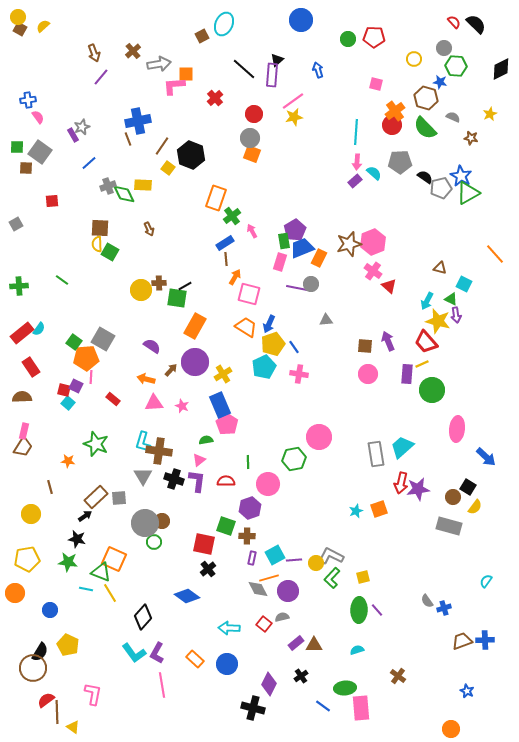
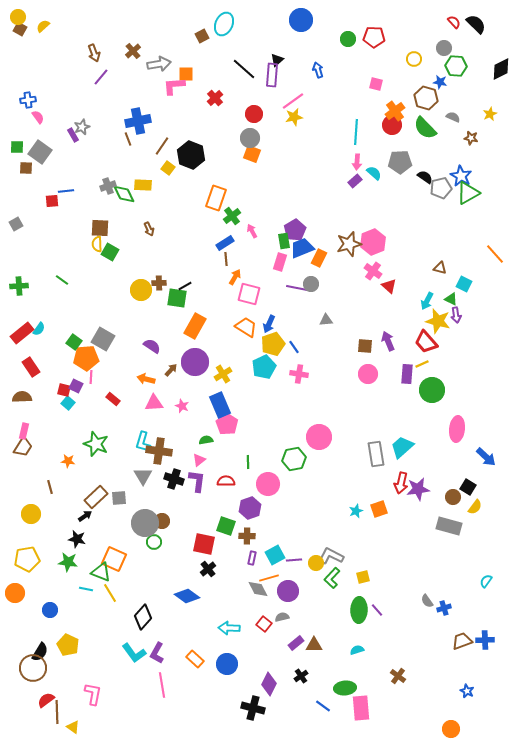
blue line at (89, 163): moved 23 px left, 28 px down; rotated 35 degrees clockwise
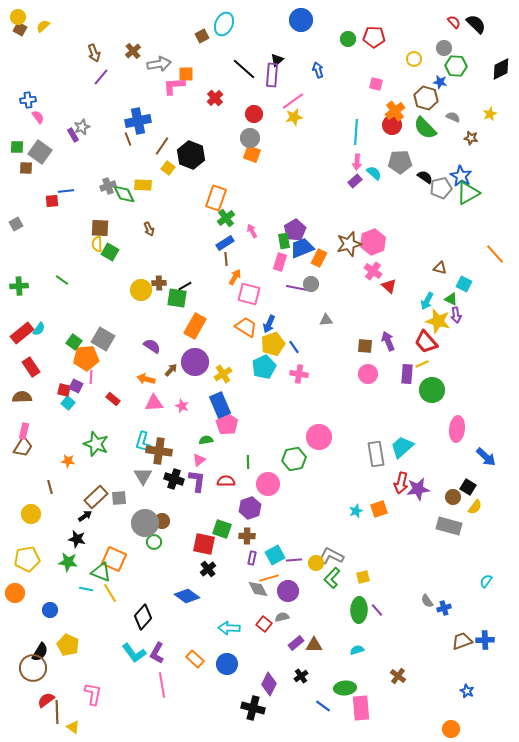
green cross at (232, 216): moved 6 px left, 2 px down
green square at (226, 526): moved 4 px left, 3 px down
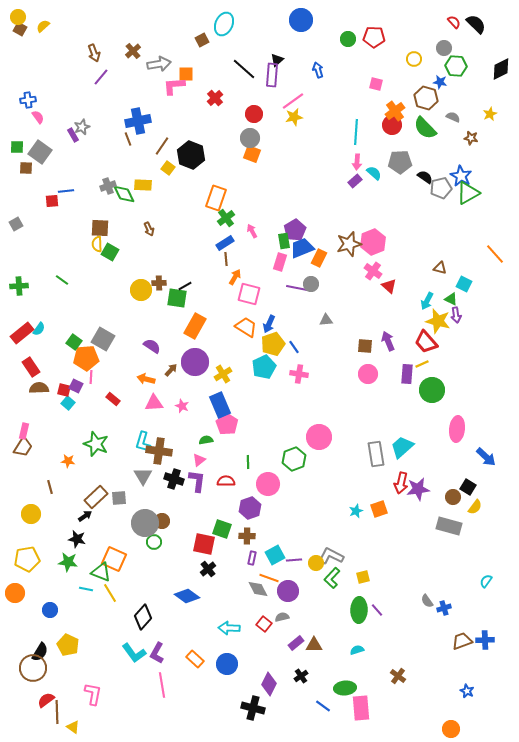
brown square at (202, 36): moved 4 px down
brown semicircle at (22, 397): moved 17 px right, 9 px up
green hexagon at (294, 459): rotated 10 degrees counterclockwise
orange line at (269, 578): rotated 36 degrees clockwise
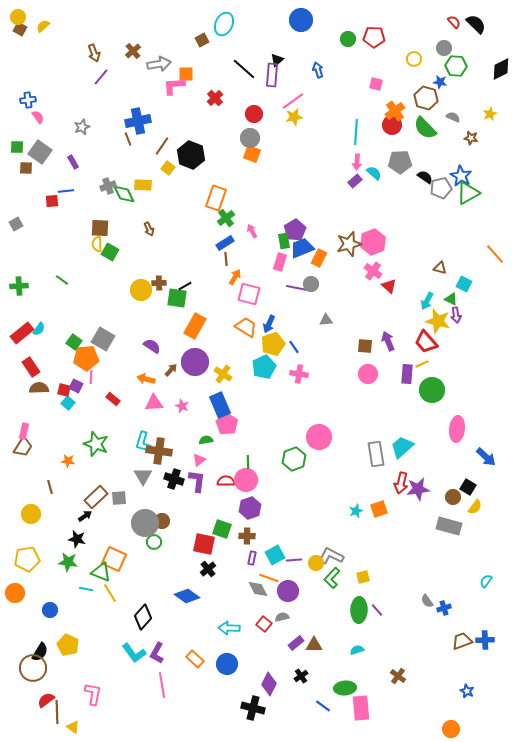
purple rectangle at (73, 135): moved 27 px down
yellow cross at (223, 374): rotated 24 degrees counterclockwise
pink circle at (268, 484): moved 22 px left, 4 px up
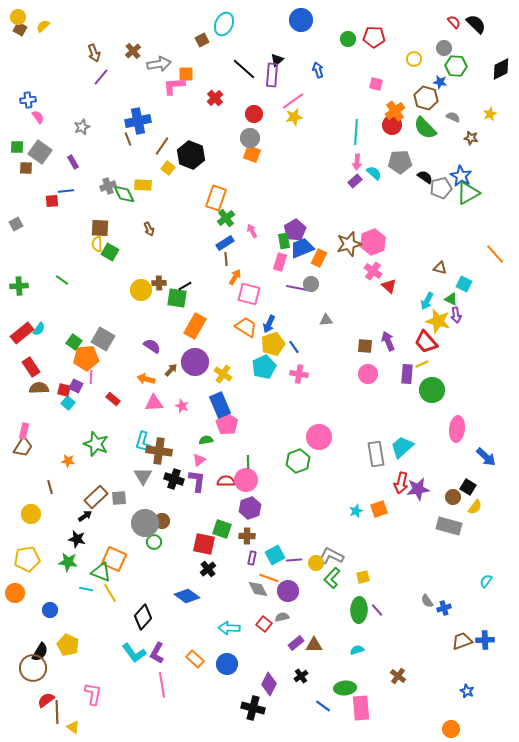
green hexagon at (294, 459): moved 4 px right, 2 px down
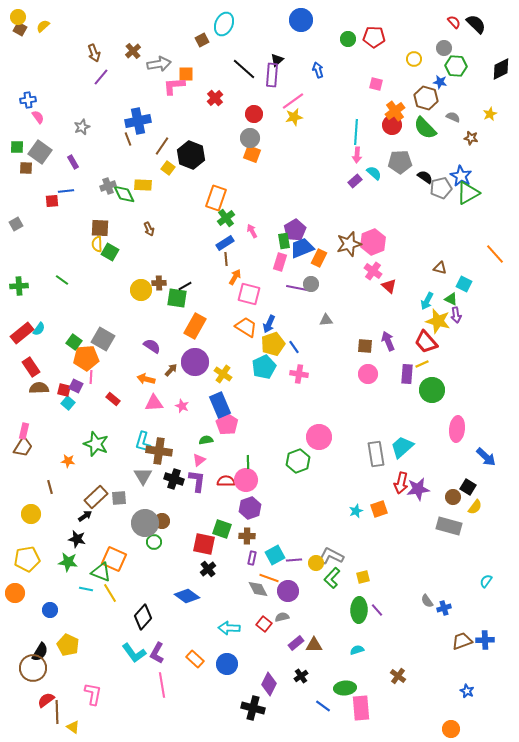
pink arrow at (357, 162): moved 7 px up
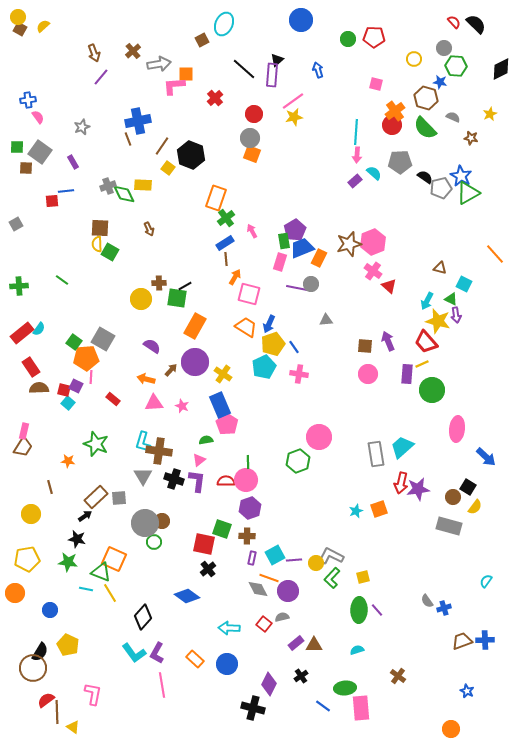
yellow circle at (141, 290): moved 9 px down
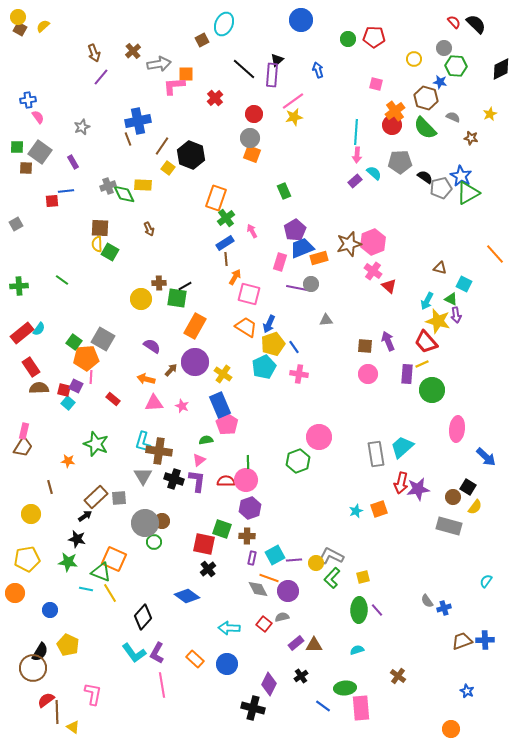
green rectangle at (284, 241): moved 50 px up; rotated 14 degrees counterclockwise
orange rectangle at (319, 258): rotated 48 degrees clockwise
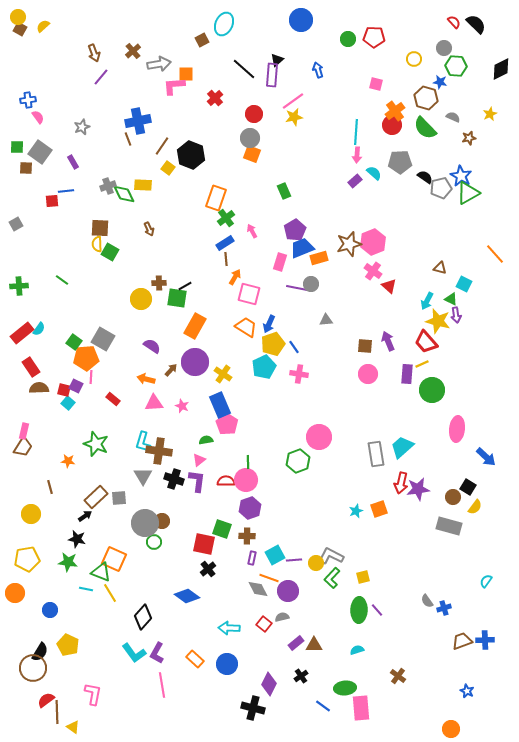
brown star at (471, 138): moved 2 px left; rotated 24 degrees counterclockwise
